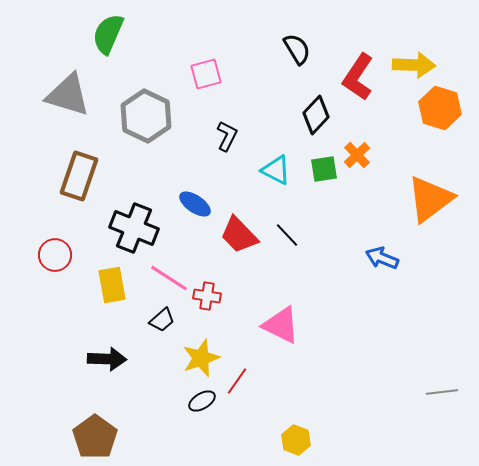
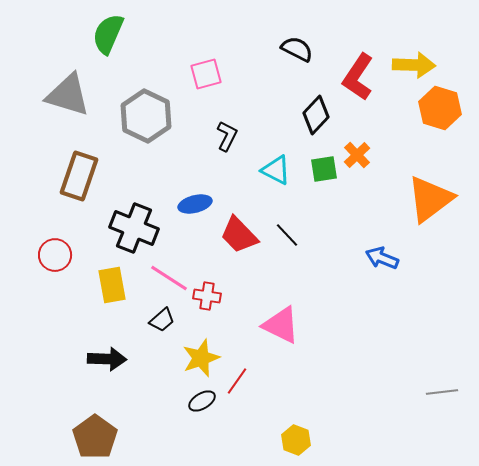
black semicircle: rotated 32 degrees counterclockwise
blue ellipse: rotated 48 degrees counterclockwise
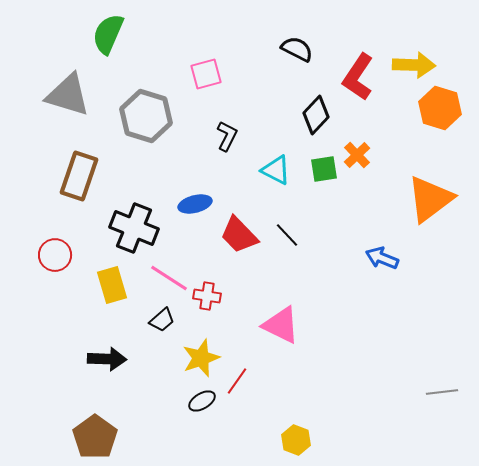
gray hexagon: rotated 9 degrees counterclockwise
yellow rectangle: rotated 6 degrees counterclockwise
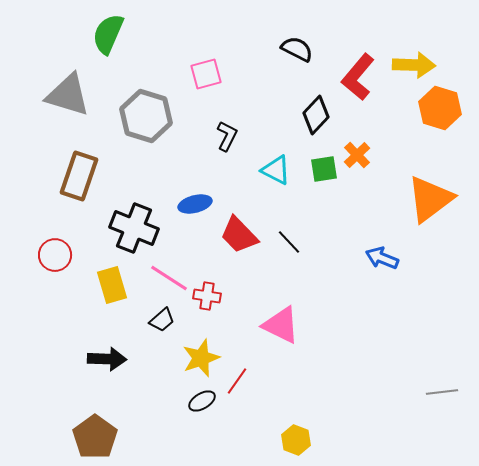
red L-shape: rotated 6 degrees clockwise
black line: moved 2 px right, 7 px down
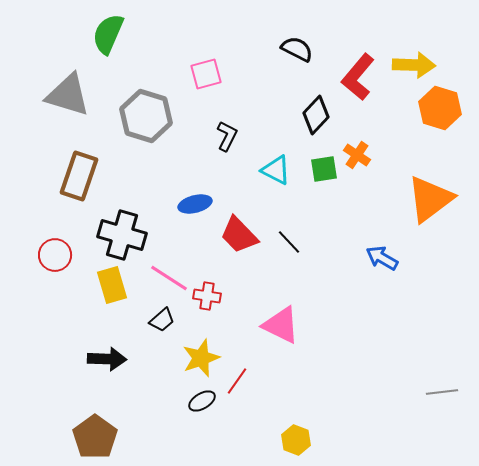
orange cross: rotated 12 degrees counterclockwise
black cross: moved 12 px left, 7 px down; rotated 6 degrees counterclockwise
blue arrow: rotated 8 degrees clockwise
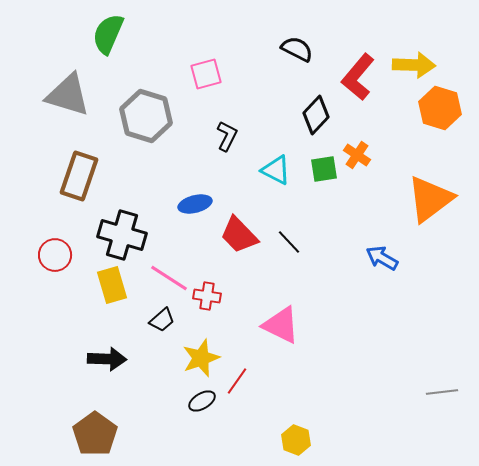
brown pentagon: moved 3 px up
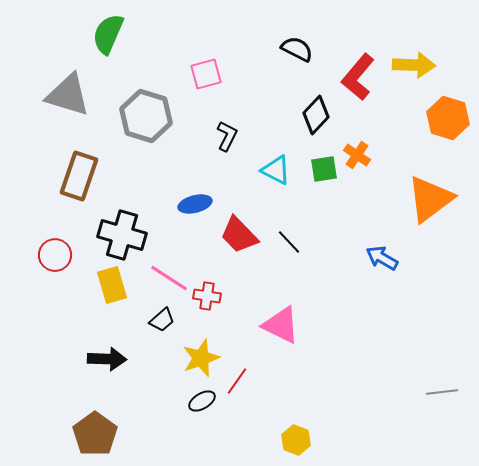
orange hexagon: moved 8 px right, 10 px down
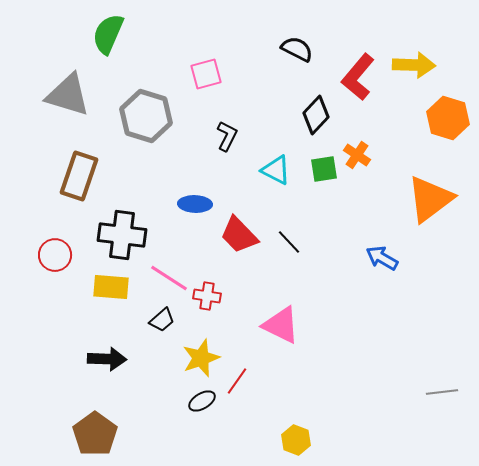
blue ellipse: rotated 16 degrees clockwise
black cross: rotated 9 degrees counterclockwise
yellow rectangle: moved 1 px left, 2 px down; rotated 69 degrees counterclockwise
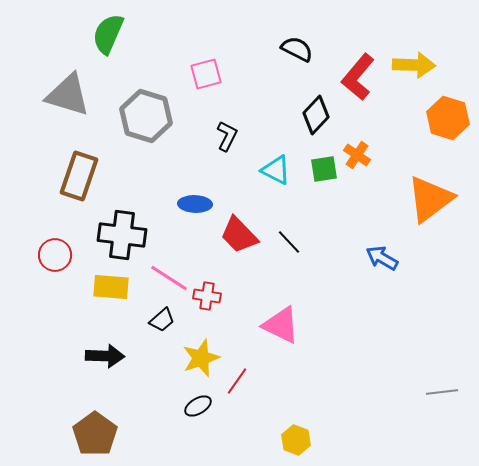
black arrow: moved 2 px left, 3 px up
black ellipse: moved 4 px left, 5 px down
